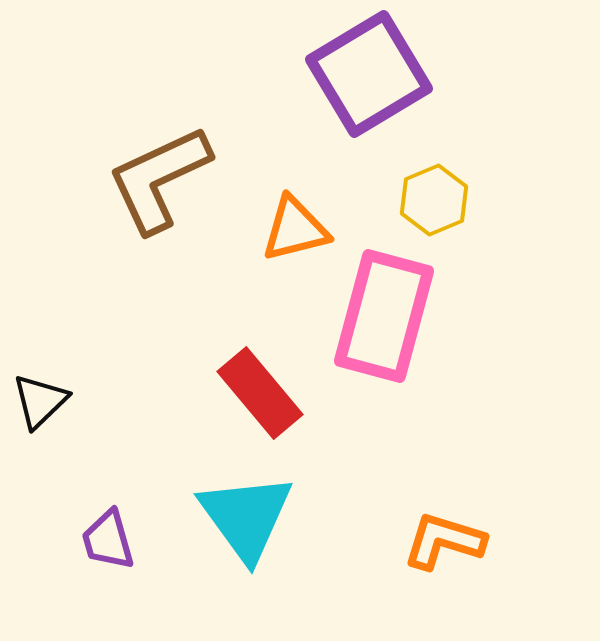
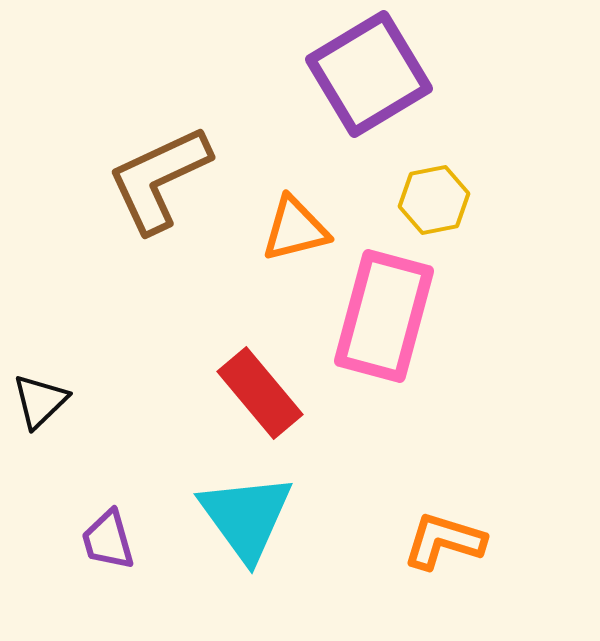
yellow hexagon: rotated 12 degrees clockwise
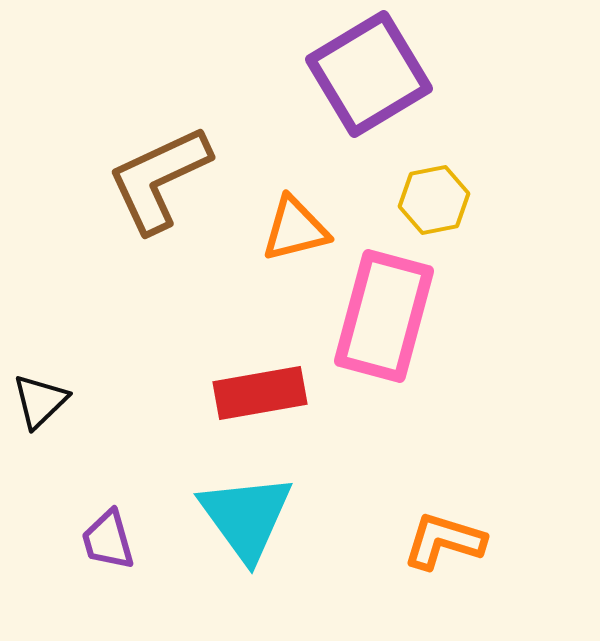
red rectangle: rotated 60 degrees counterclockwise
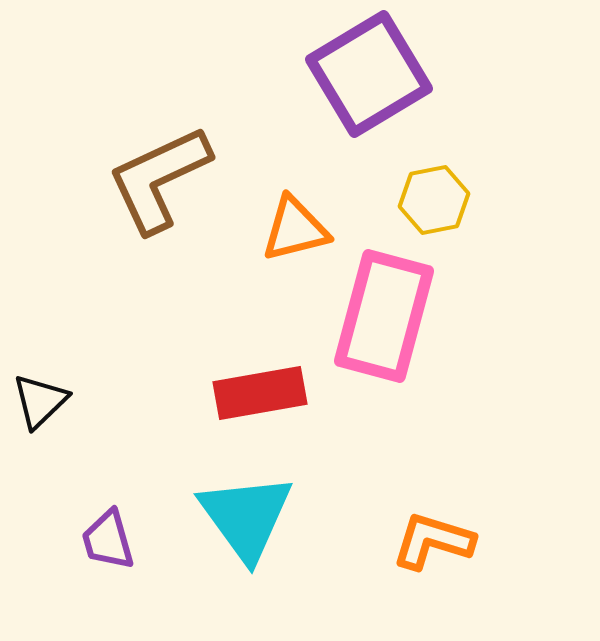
orange L-shape: moved 11 px left
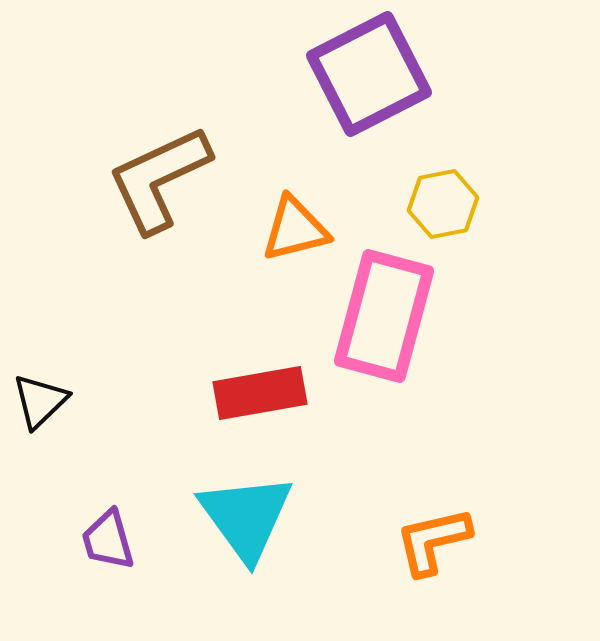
purple square: rotated 4 degrees clockwise
yellow hexagon: moved 9 px right, 4 px down
orange L-shape: rotated 30 degrees counterclockwise
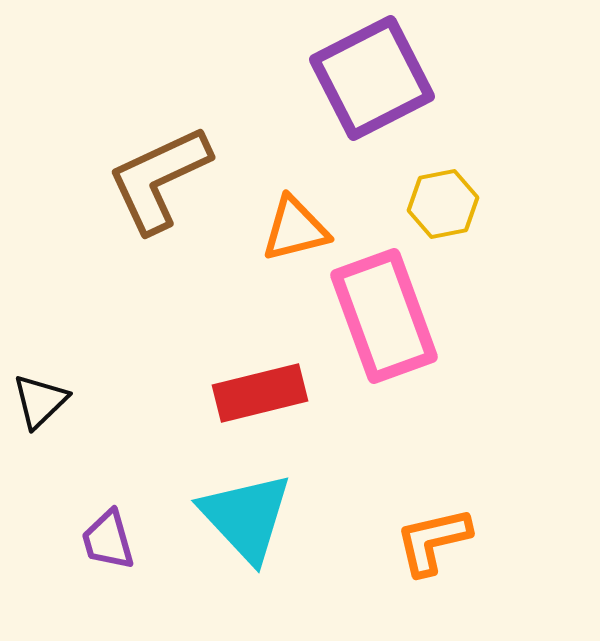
purple square: moved 3 px right, 4 px down
pink rectangle: rotated 35 degrees counterclockwise
red rectangle: rotated 4 degrees counterclockwise
cyan triangle: rotated 7 degrees counterclockwise
